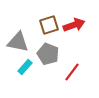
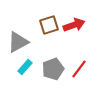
gray triangle: rotated 40 degrees counterclockwise
gray pentagon: moved 5 px right, 15 px down; rotated 30 degrees clockwise
red line: moved 7 px right, 3 px up
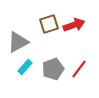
brown square: moved 1 px up
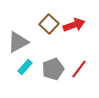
brown square: rotated 30 degrees counterclockwise
